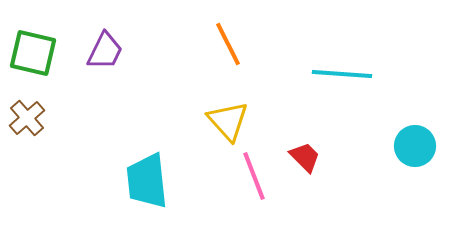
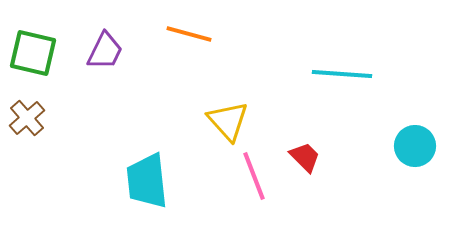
orange line: moved 39 px left, 10 px up; rotated 48 degrees counterclockwise
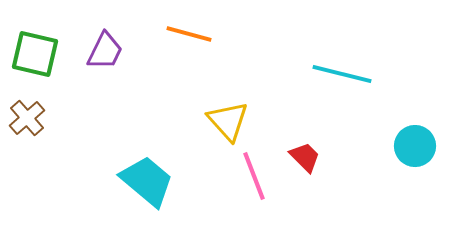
green square: moved 2 px right, 1 px down
cyan line: rotated 10 degrees clockwise
cyan trapezoid: rotated 136 degrees clockwise
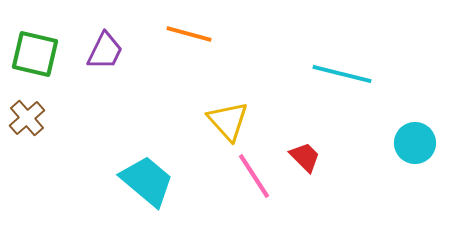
cyan circle: moved 3 px up
pink line: rotated 12 degrees counterclockwise
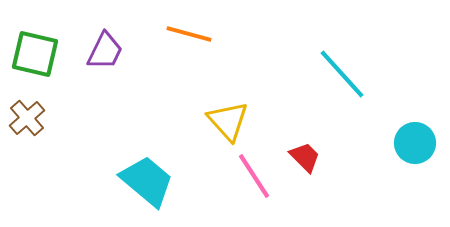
cyan line: rotated 34 degrees clockwise
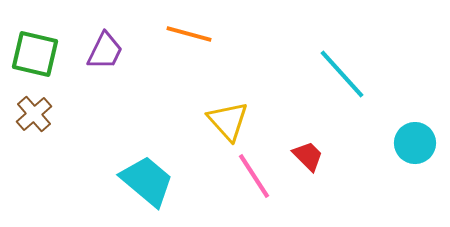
brown cross: moved 7 px right, 4 px up
red trapezoid: moved 3 px right, 1 px up
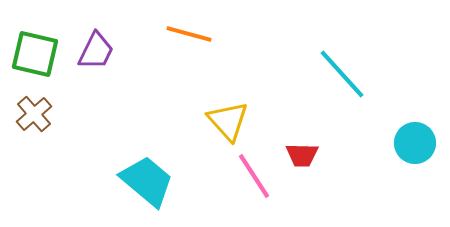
purple trapezoid: moved 9 px left
red trapezoid: moved 6 px left, 1 px up; rotated 136 degrees clockwise
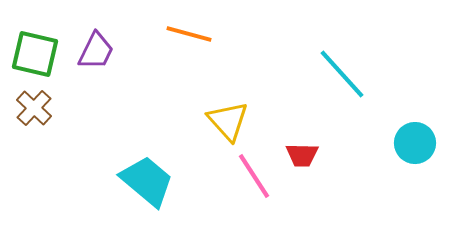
brown cross: moved 6 px up; rotated 6 degrees counterclockwise
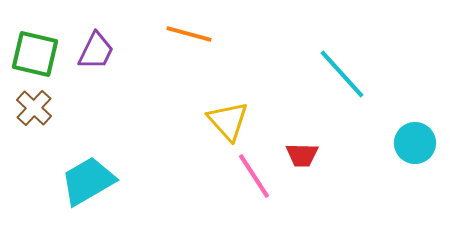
cyan trapezoid: moved 59 px left; rotated 70 degrees counterclockwise
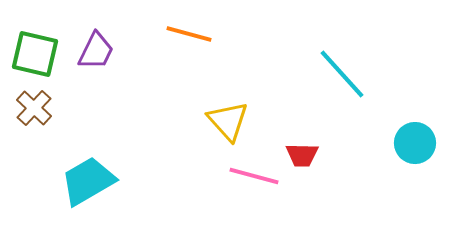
pink line: rotated 42 degrees counterclockwise
